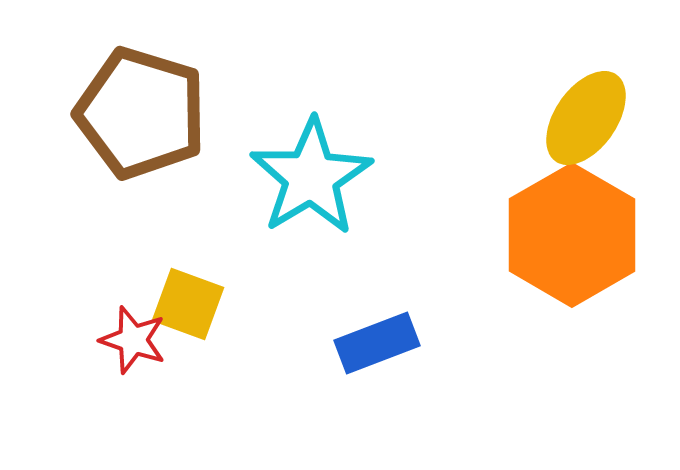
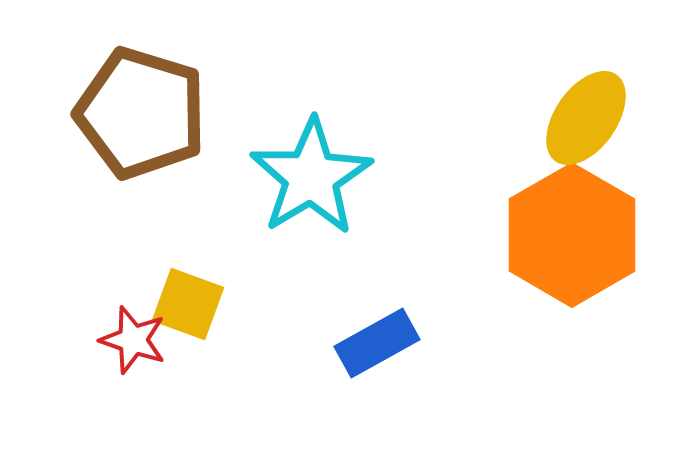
blue rectangle: rotated 8 degrees counterclockwise
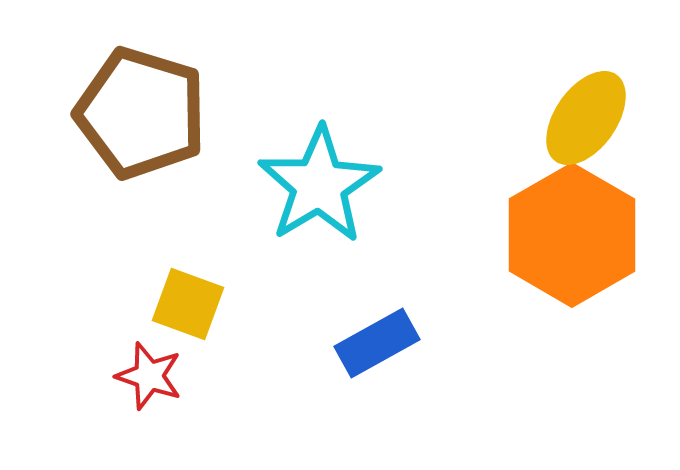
cyan star: moved 8 px right, 8 px down
red star: moved 16 px right, 36 px down
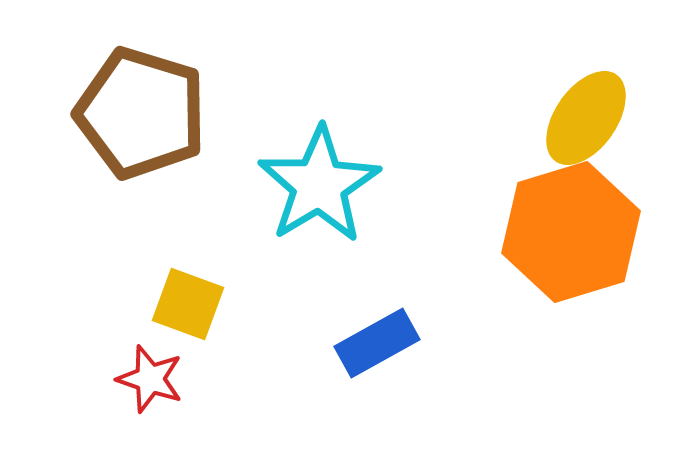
orange hexagon: moved 1 px left, 3 px up; rotated 13 degrees clockwise
red star: moved 1 px right, 3 px down
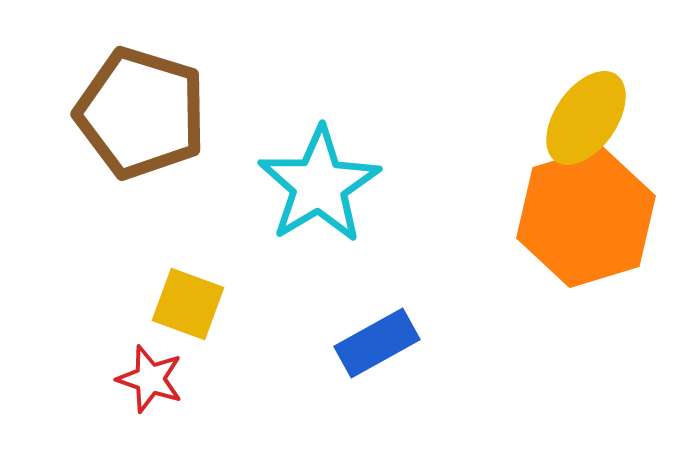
orange hexagon: moved 15 px right, 15 px up
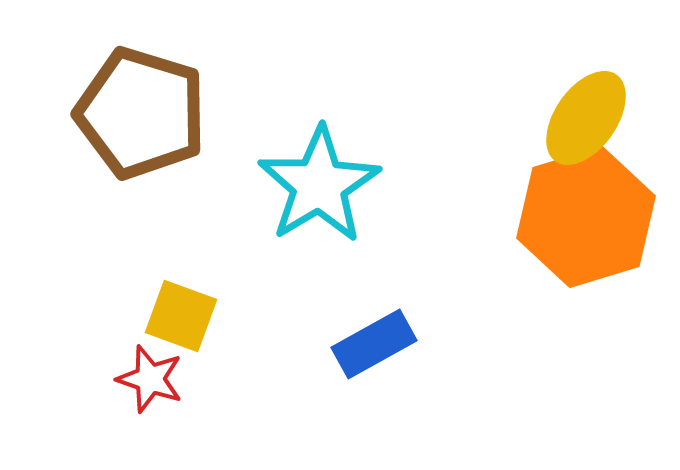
yellow square: moved 7 px left, 12 px down
blue rectangle: moved 3 px left, 1 px down
